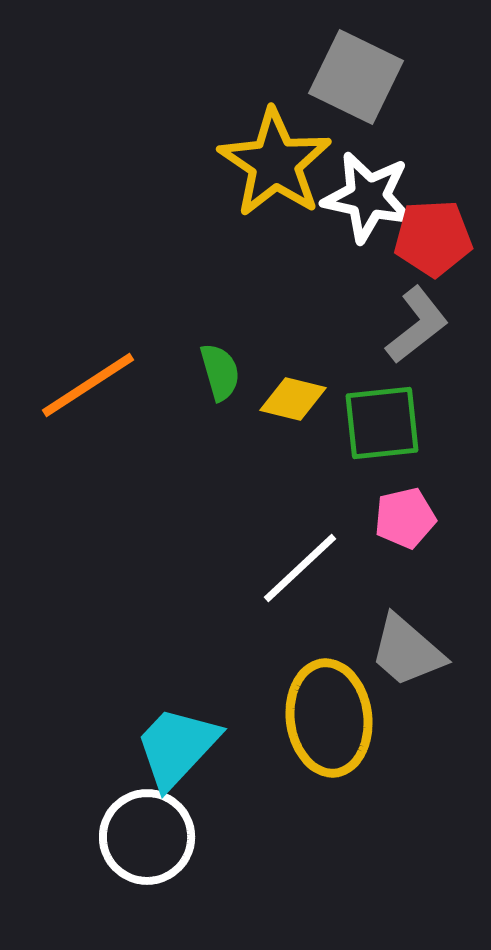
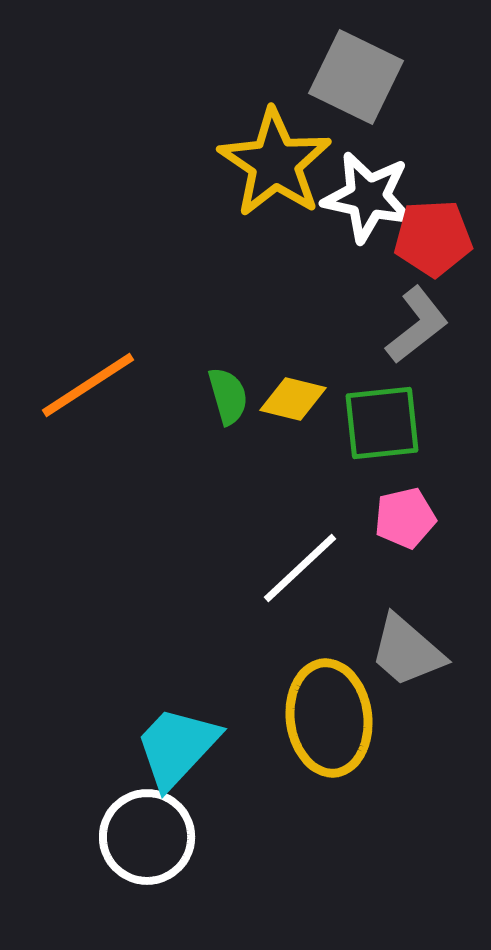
green semicircle: moved 8 px right, 24 px down
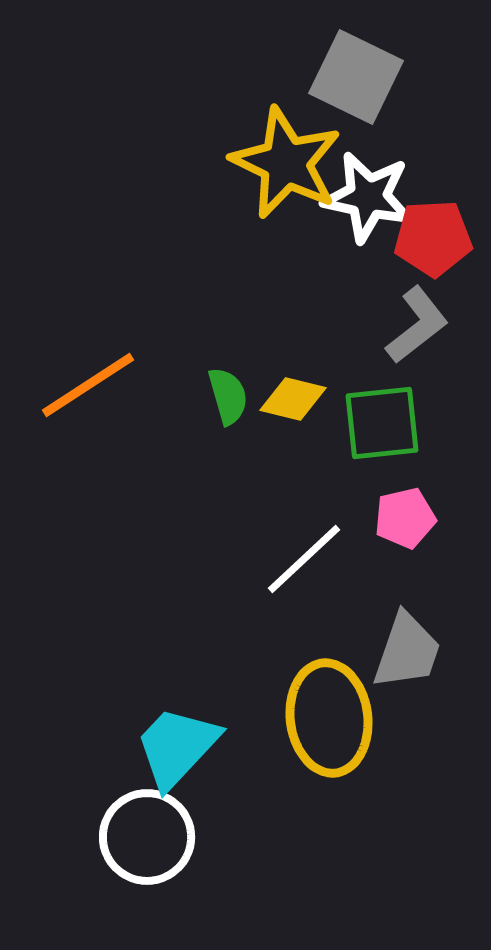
yellow star: moved 11 px right; rotated 8 degrees counterclockwise
white line: moved 4 px right, 9 px up
gray trapezoid: rotated 112 degrees counterclockwise
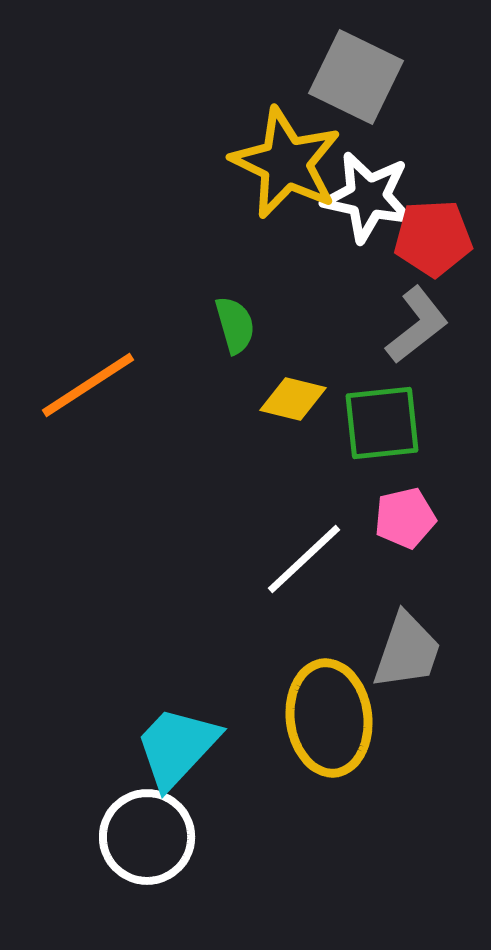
green semicircle: moved 7 px right, 71 px up
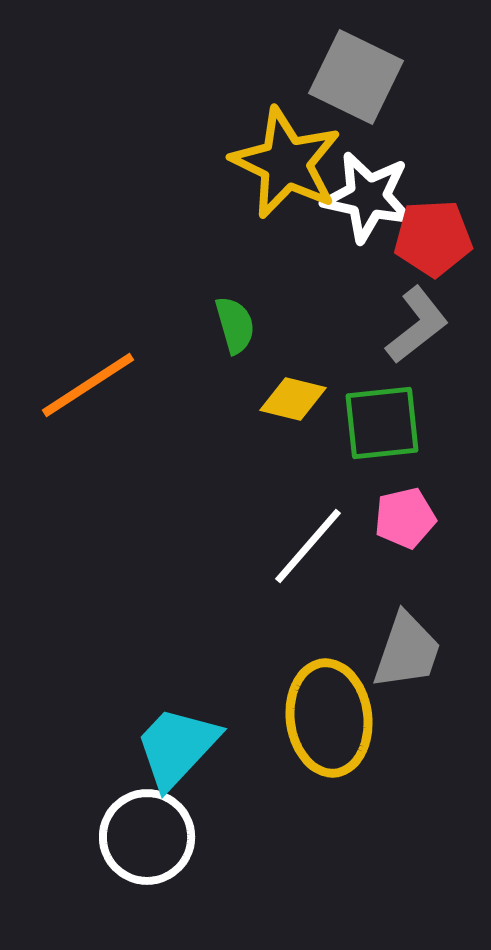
white line: moved 4 px right, 13 px up; rotated 6 degrees counterclockwise
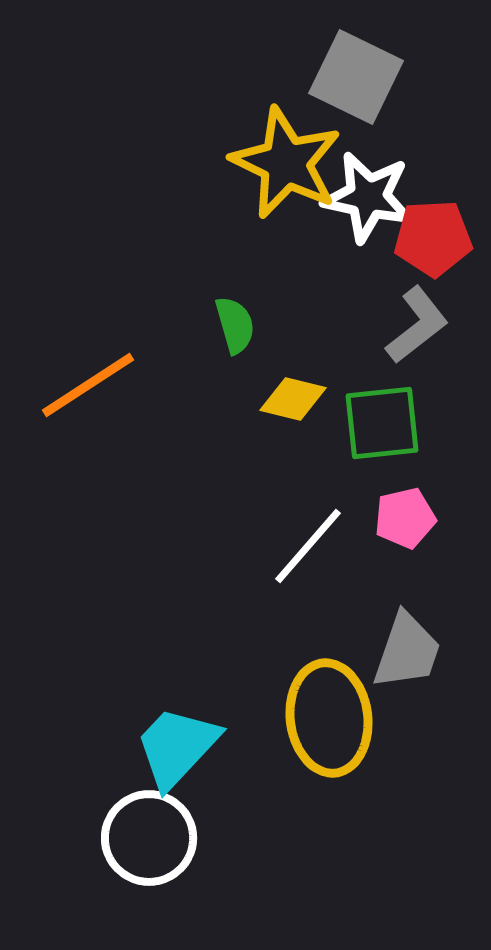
white circle: moved 2 px right, 1 px down
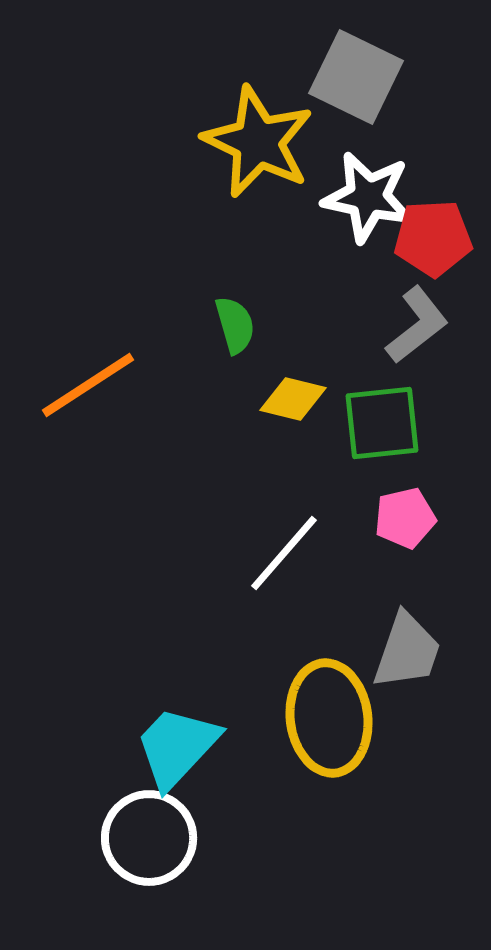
yellow star: moved 28 px left, 21 px up
white line: moved 24 px left, 7 px down
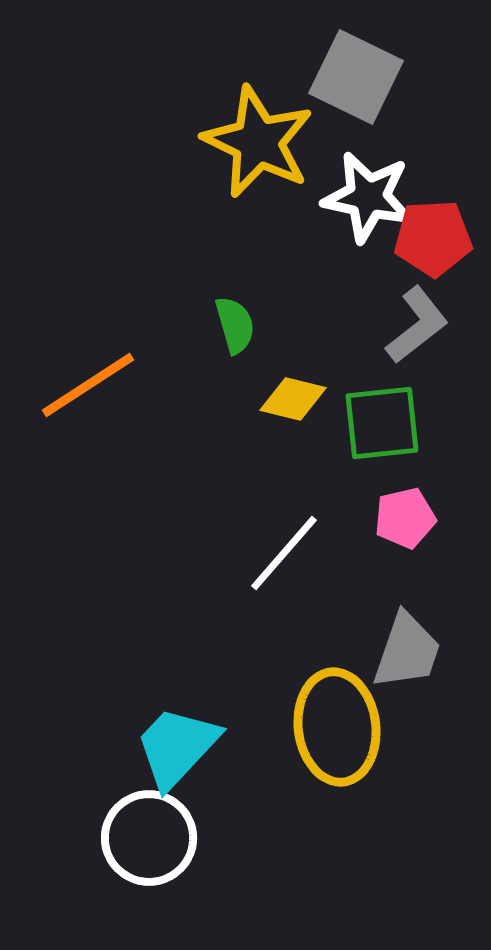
yellow ellipse: moved 8 px right, 9 px down
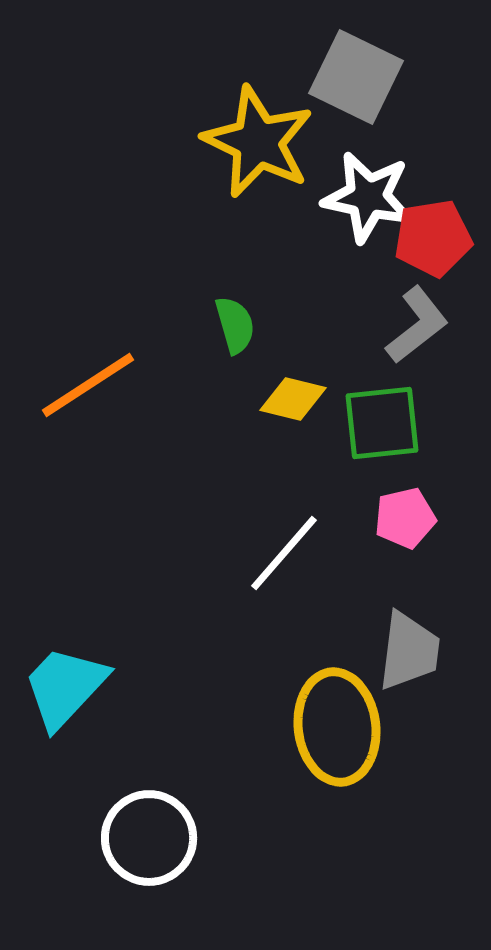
red pentagon: rotated 6 degrees counterclockwise
gray trapezoid: moved 2 px right; rotated 12 degrees counterclockwise
cyan trapezoid: moved 112 px left, 60 px up
